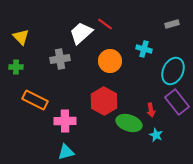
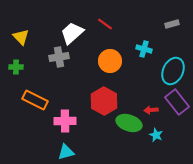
white trapezoid: moved 9 px left
gray cross: moved 1 px left, 2 px up
red arrow: rotated 96 degrees clockwise
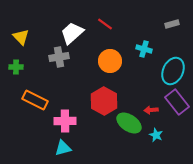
green ellipse: rotated 15 degrees clockwise
cyan triangle: moved 3 px left, 4 px up
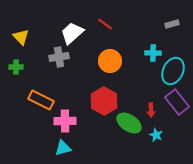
cyan cross: moved 9 px right, 4 px down; rotated 14 degrees counterclockwise
orange rectangle: moved 6 px right
red arrow: rotated 88 degrees counterclockwise
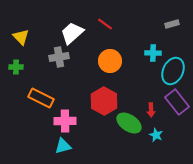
orange rectangle: moved 2 px up
cyan triangle: moved 2 px up
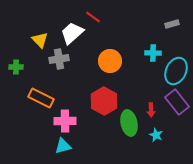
red line: moved 12 px left, 7 px up
yellow triangle: moved 19 px right, 3 px down
gray cross: moved 2 px down
cyan ellipse: moved 3 px right
green ellipse: rotated 45 degrees clockwise
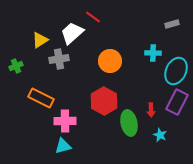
yellow triangle: rotated 42 degrees clockwise
green cross: moved 1 px up; rotated 24 degrees counterclockwise
purple rectangle: rotated 65 degrees clockwise
cyan star: moved 4 px right
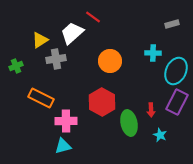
gray cross: moved 3 px left
red hexagon: moved 2 px left, 1 px down
pink cross: moved 1 px right
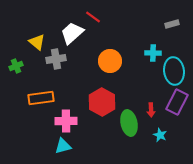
yellow triangle: moved 3 px left, 2 px down; rotated 48 degrees counterclockwise
cyan ellipse: moved 2 px left; rotated 32 degrees counterclockwise
orange rectangle: rotated 35 degrees counterclockwise
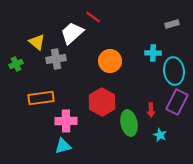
green cross: moved 2 px up
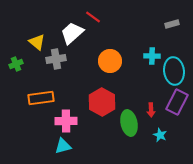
cyan cross: moved 1 px left, 3 px down
